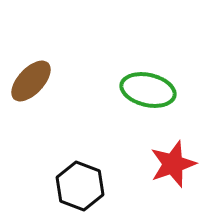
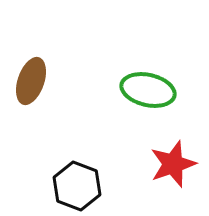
brown ellipse: rotated 24 degrees counterclockwise
black hexagon: moved 3 px left
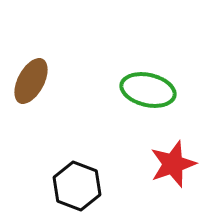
brown ellipse: rotated 9 degrees clockwise
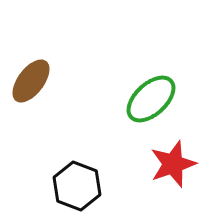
brown ellipse: rotated 9 degrees clockwise
green ellipse: moved 3 px right, 9 px down; rotated 56 degrees counterclockwise
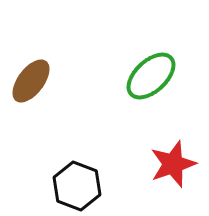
green ellipse: moved 23 px up
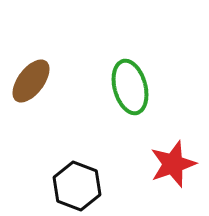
green ellipse: moved 21 px left, 11 px down; rotated 62 degrees counterclockwise
